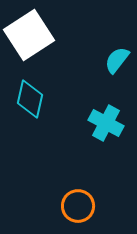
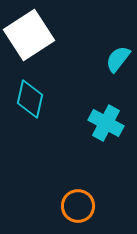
cyan semicircle: moved 1 px right, 1 px up
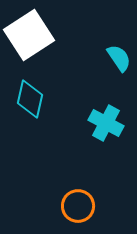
cyan semicircle: moved 1 px right, 1 px up; rotated 108 degrees clockwise
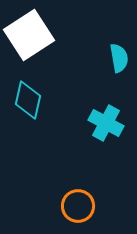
cyan semicircle: rotated 24 degrees clockwise
cyan diamond: moved 2 px left, 1 px down
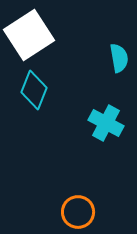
cyan diamond: moved 6 px right, 10 px up; rotated 9 degrees clockwise
orange circle: moved 6 px down
